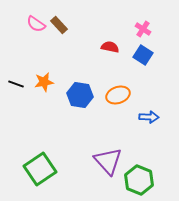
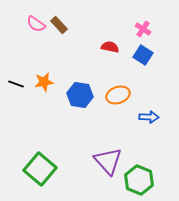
green square: rotated 16 degrees counterclockwise
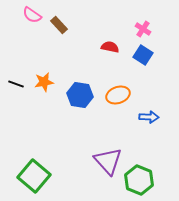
pink semicircle: moved 4 px left, 9 px up
green square: moved 6 px left, 7 px down
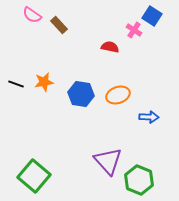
pink cross: moved 9 px left, 1 px down
blue square: moved 9 px right, 39 px up
blue hexagon: moved 1 px right, 1 px up
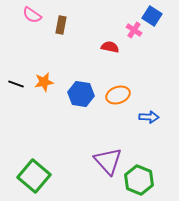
brown rectangle: moved 2 px right; rotated 54 degrees clockwise
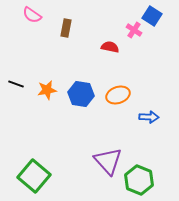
brown rectangle: moved 5 px right, 3 px down
orange star: moved 3 px right, 8 px down
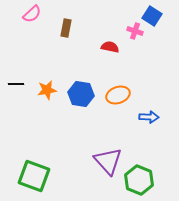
pink semicircle: moved 1 px up; rotated 78 degrees counterclockwise
pink cross: moved 1 px right, 1 px down; rotated 14 degrees counterclockwise
black line: rotated 21 degrees counterclockwise
green square: rotated 20 degrees counterclockwise
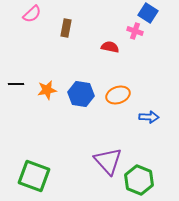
blue square: moved 4 px left, 3 px up
